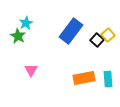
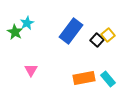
cyan star: moved 1 px right
green star: moved 3 px left, 4 px up
cyan rectangle: rotated 35 degrees counterclockwise
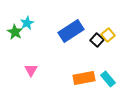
blue rectangle: rotated 20 degrees clockwise
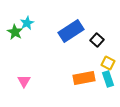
yellow square: moved 28 px down; rotated 24 degrees counterclockwise
pink triangle: moved 7 px left, 11 px down
cyan rectangle: rotated 21 degrees clockwise
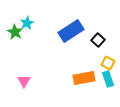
black square: moved 1 px right
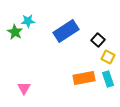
cyan star: moved 1 px right, 2 px up; rotated 24 degrees clockwise
blue rectangle: moved 5 px left
yellow square: moved 6 px up
pink triangle: moved 7 px down
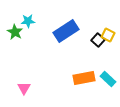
yellow square: moved 22 px up
cyan rectangle: rotated 28 degrees counterclockwise
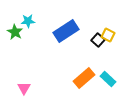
orange rectangle: rotated 30 degrees counterclockwise
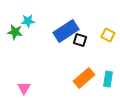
green star: rotated 21 degrees counterclockwise
black square: moved 18 px left; rotated 24 degrees counterclockwise
cyan rectangle: rotated 56 degrees clockwise
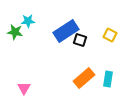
yellow square: moved 2 px right
